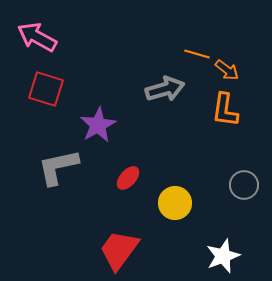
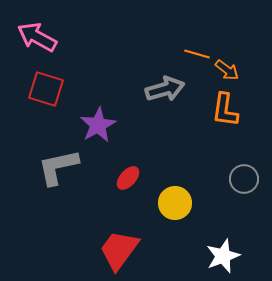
gray circle: moved 6 px up
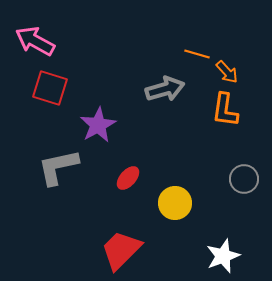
pink arrow: moved 2 px left, 4 px down
orange arrow: moved 2 px down; rotated 10 degrees clockwise
red square: moved 4 px right, 1 px up
red trapezoid: moved 2 px right; rotated 9 degrees clockwise
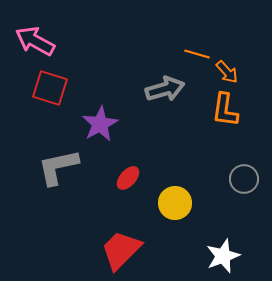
purple star: moved 2 px right, 1 px up
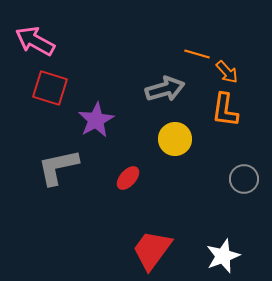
purple star: moved 4 px left, 4 px up
yellow circle: moved 64 px up
red trapezoid: moved 31 px right; rotated 9 degrees counterclockwise
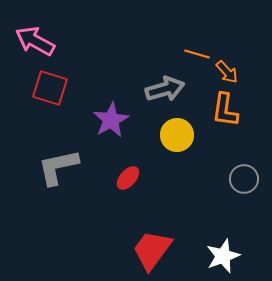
purple star: moved 15 px right
yellow circle: moved 2 px right, 4 px up
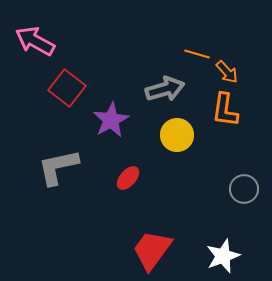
red square: moved 17 px right; rotated 21 degrees clockwise
gray circle: moved 10 px down
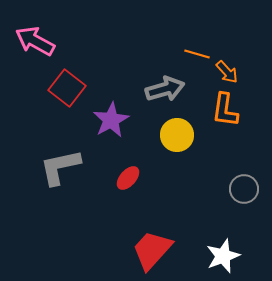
gray L-shape: moved 2 px right
red trapezoid: rotated 6 degrees clockwise
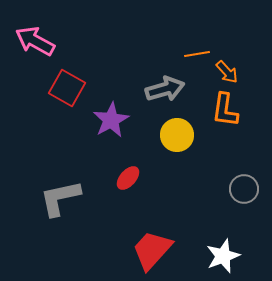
orange line: rotated 25 degrees counterclockwise
red square: rotated 9 degrees counterclockwise
gray L-shape: moved 31 px down
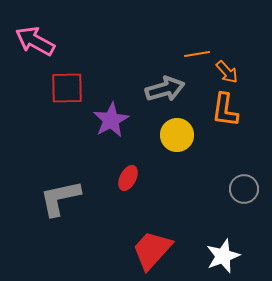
red square: rotated 30 degrees counterclockwise
red ellipse: rotated 15 degrees counterclockwise
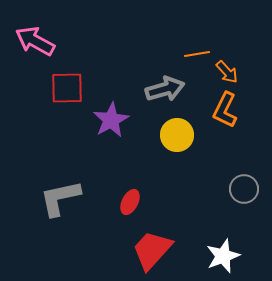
orange L-shape: rotated 18 degrees clockwise
red ellipse: moved 2 px right, 24 px down
